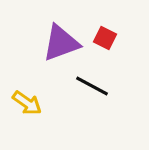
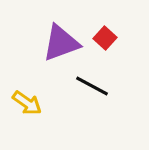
red square: rotated 15 degrees clockwise
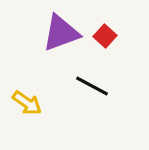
red square: moved 2 px up
purple triangle: moved 10 px up
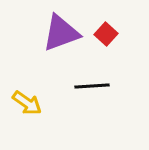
red square: moved 1 px right, 2 px up
black line: rotated 32 degrees counterclockwise
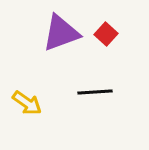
black line: moved 3 px right, 6 px down
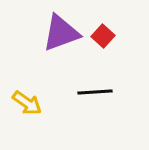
red square: moved 3 px left, 2 px down
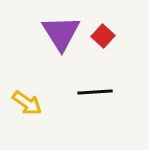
purple triangle: rotated 42 degrees counterclockwise
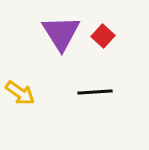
yellow arrow: moved 7 px left, 10 px up
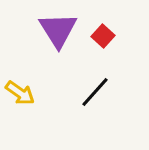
purple triangle: moved 3 px left, 3 px up
black line: rotated 44 degrees counterclockwise
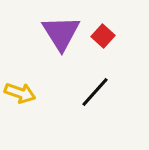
purple triangle: moved 3 px right, 3 px down
yellow arrow: rotated 16 degrees counterclockwise
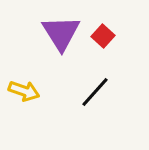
yellow arrow: moved 4 px right, 2 px up
